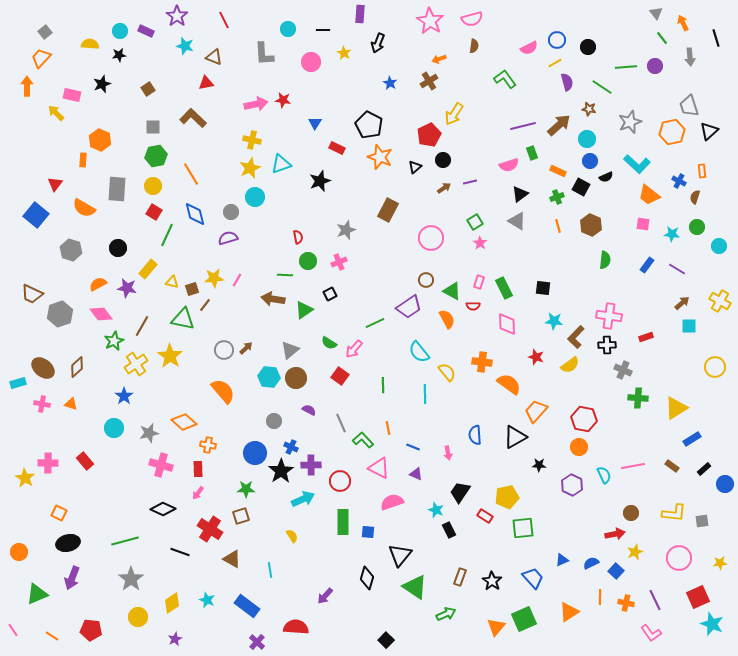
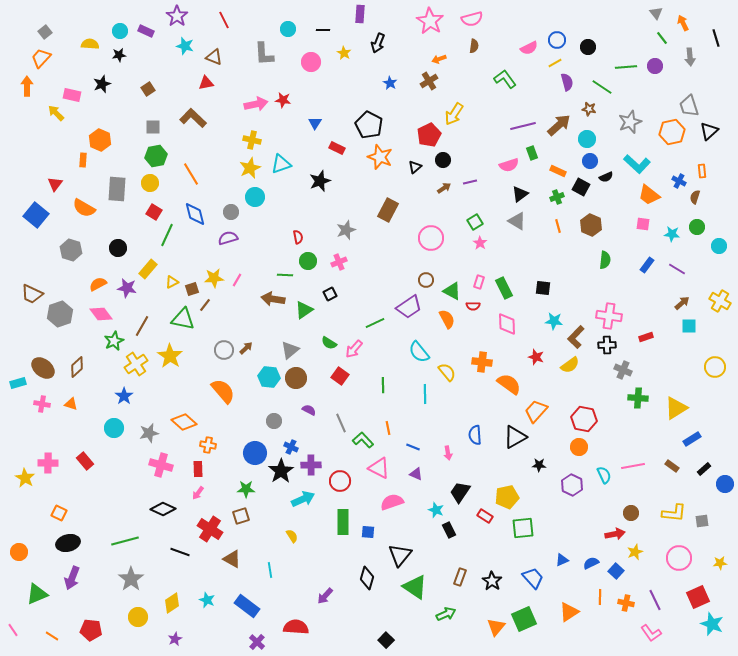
yellow circle at (153, 186): moved 3 px left, 3 px up
yellow triangle at (172, 282): rotated 40 degrees counterclockwise
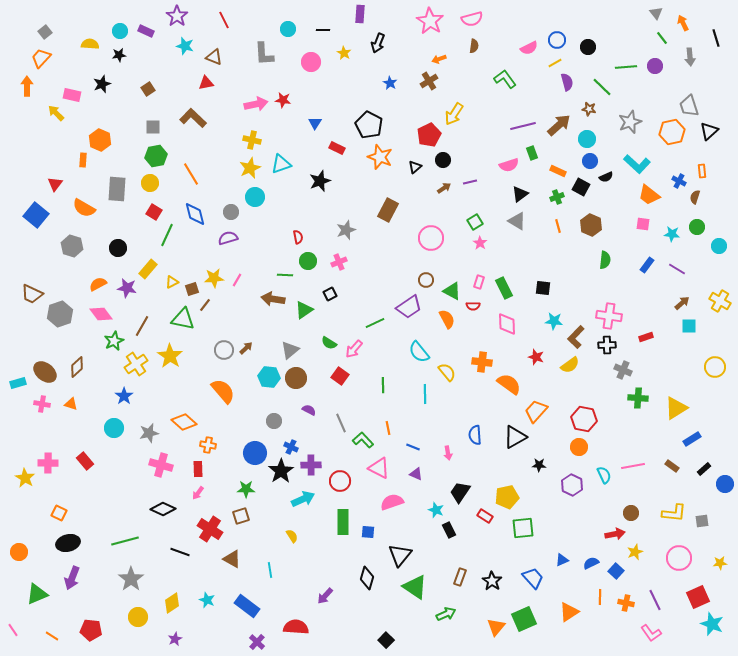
green line at (602, 87): rotated 10 degrees clockwise
gray hexagon at (71, 250): moved 1 px right, 4 px up
brown ellipse at (43, 368): moved 2 px right, 4 px down
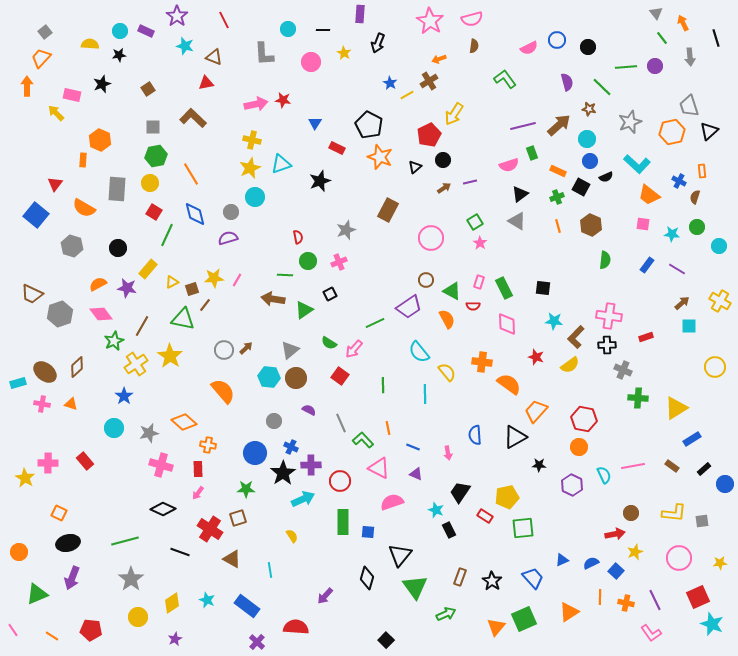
yellow line at (555, 63): moved 148 px left, 32 px down
black star at (281, 471): moved 2 px right, 2 px down
brown square at (241, 516): moved 3 px left, 2 px down
green triangle at (415, 587): rotated 20 degrees clockwise
